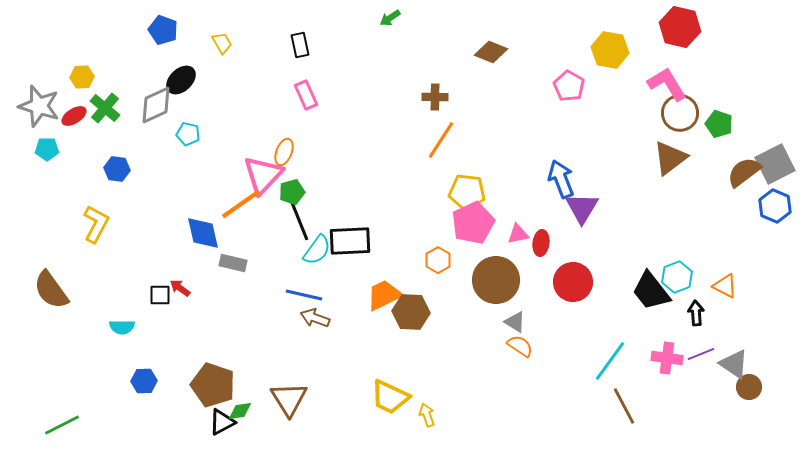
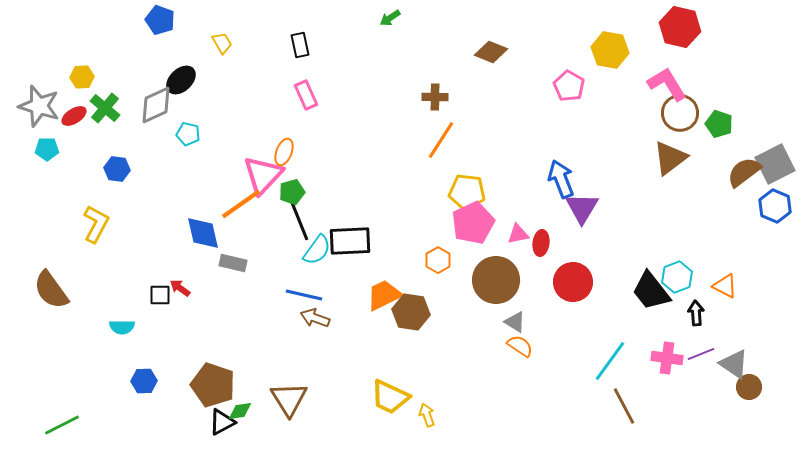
blue pentagon at (163, 30): moved 3 px left, 10 px up
brown hexagon at (411, 312): rotated 6 degrees clockwise
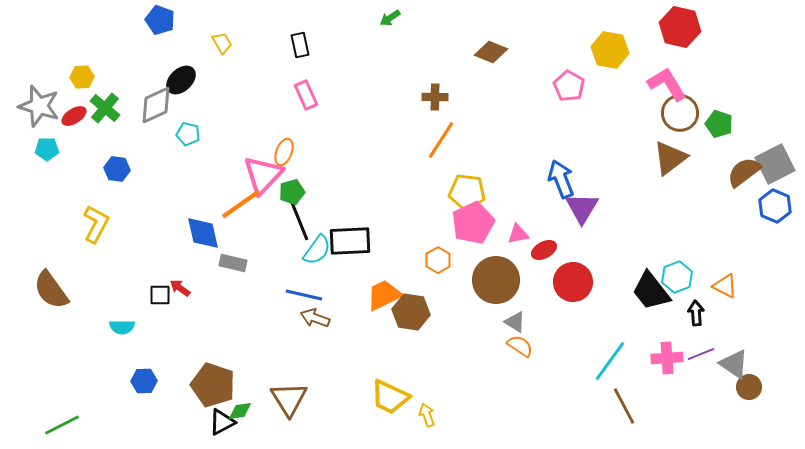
red ellipse at (541, 243): moved 3 px right, 7 px down; rotated 55 degrees clockwise
pink cross at (667, 358): rotated 12 degrees counterclockwise
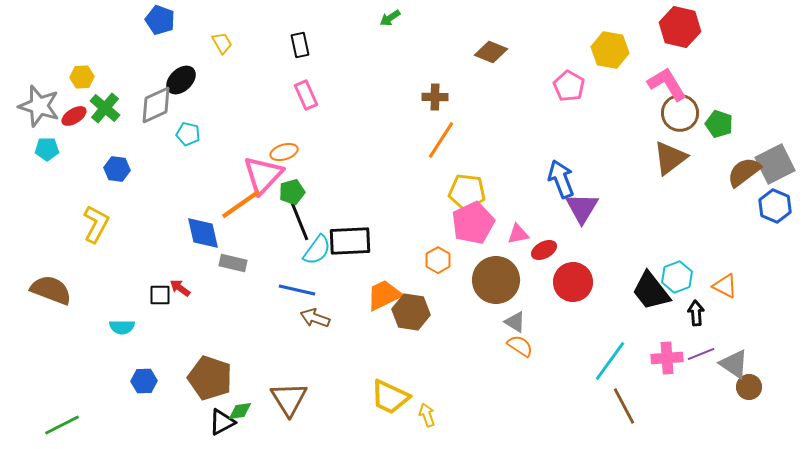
orange ellipse at (284, 152): rotated 52 degrees clockwise
brown semicircle at (51, 290): rotated 147 degrees clockwise
blue line at (304, 295): moved 7 px left, 5 px up
brown pentagon at (213, 385): moved 3 px left, 7 px up
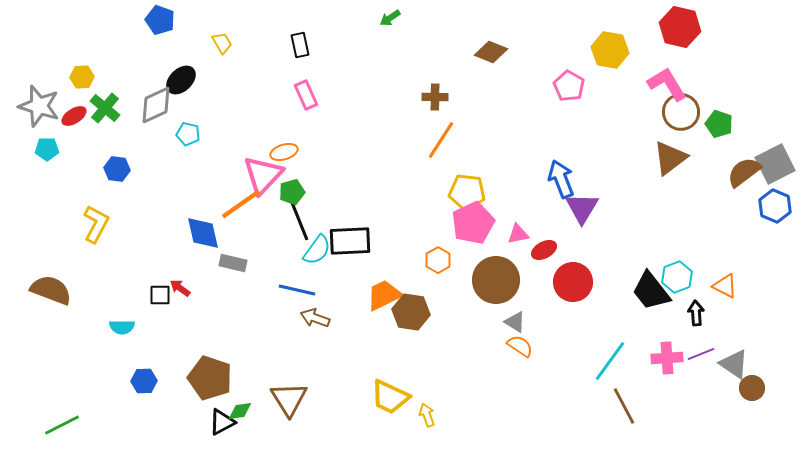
brown circle at (680, 113): moved 1 px right, 1 px up
brown circle at (749, 387): moved 3 px right, 1 px down
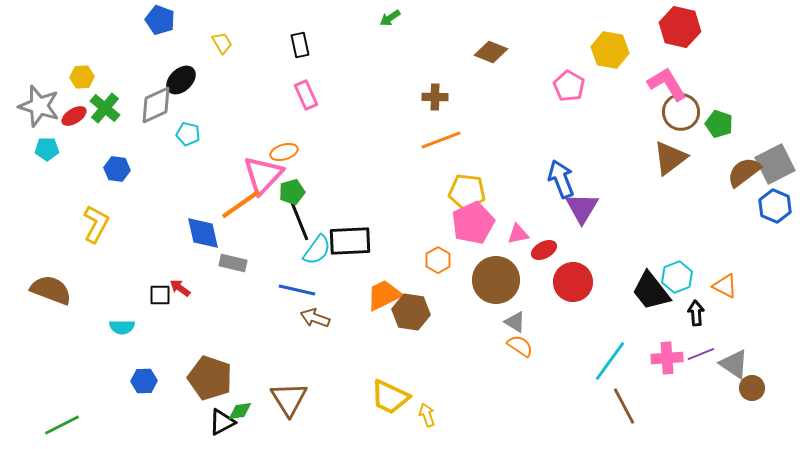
orange line at (441, 140): rotated 36 degrees clockwise
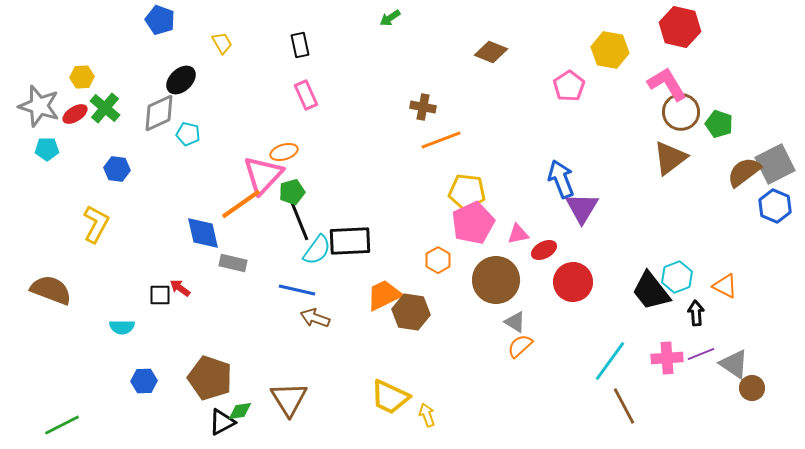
pink pentagon at (569, 86): rotated 8 degrees clockwise
brown cross at (435, 97): moved 12 px left, 10 px down; rotated 10 degrees clockwise
gray diamond at (156, 105): moved 3 px right, 8 px down
red ellipse at (74, 116): moved 1 px right, 2 px up
orange semicircle at (520, 346): rotated 76 degrees counterclockwise
